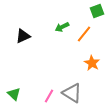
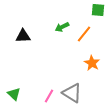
green square: moved 1 px right, 1 px up; rotated 24 degrees clockwise
black triangle: rotated 21 degrees clockwise
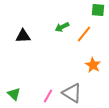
orange star: moved 1 px right, 2 px down
pink line: moved 1 px left
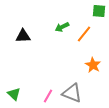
green square: moved 1 px right, 1 px down
gray triangle: rotated 10 degrees counterclockwise
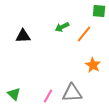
gray triangle: rotated 25 degrees counterclockwise
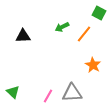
green square: moved 2 px down; rotated 24 degrees clockwise
green triangle: moved 1 px left, 2 px up
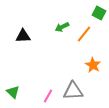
gray triangle: moved 1 px right, 2 px up
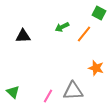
orange star: moved 3 px right, 3 px down; rotated 14 degrees counterclockwise
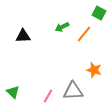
orange star: moved 2 px left, 2 px down
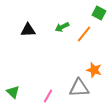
black triangle: moved 5 px right, 6 px up
gray triangle: moved 6 px right, 3 px up
